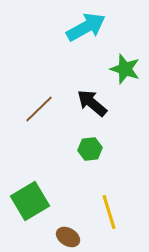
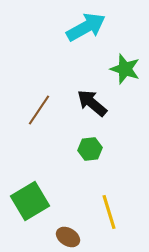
brown line: moved 1 px down; rotated 12 degrees counterclockwise
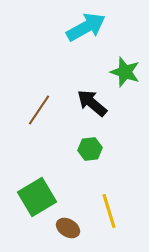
green star: moved 3 px down
green square: moved 7 px right, 4 px up
yellow line: moved 1 px up
brown ellipse: moved 9 px up
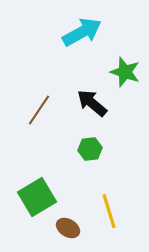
cyan arrow: moved 4 px left, 5 px down
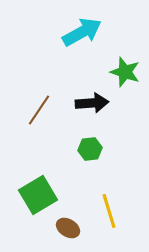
black arrow: rotated 136 degrees clockwise
green square: moved 1 px right, 2 px up
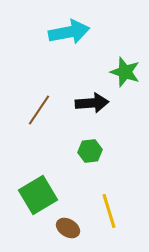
cyan arrow: moved 13 px left; rotated 18 degrees clockwise
green hexagon: moved 2 px down
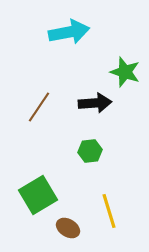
black arrow: moved 3 px right
brown line: moved 3 px up
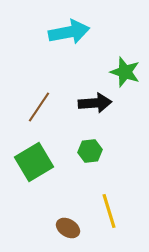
green square: moved 4 px left, 33 px up
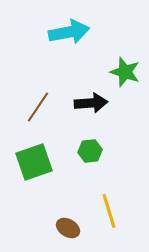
black arrow: moved 4 px left
brown line: moved 1 px left
green square: rotated 12 degrees clockwise
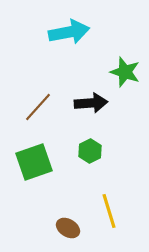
brown line: rotated 8 degrees clockwise
green hexagon: rotated 20 degrees counterclockwise
